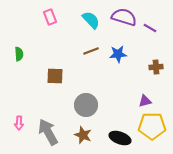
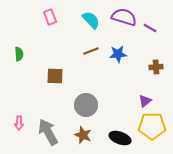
purple triangle: rotated 24 degrees counterclockwise
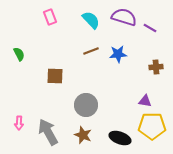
green semicircle: rotated 24 degrees counterclockwise
purple triangle: rotated 48 degrees clockwise
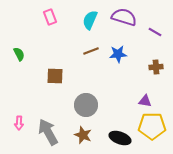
cyan semicircle: moved 1 px left; rotated 114 degrees counterclockwise
purple line: moved 5 px right, 4 px down
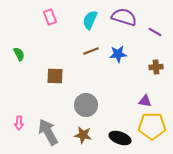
brown star: rotated 12 degrees counterclockwise
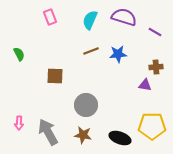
purple triangle: moved 16 px up
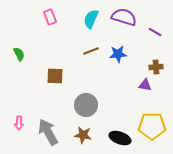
cyan semicircle: moved 1 px right, 1 px up
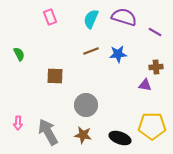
pink arrow: moved 1 px left
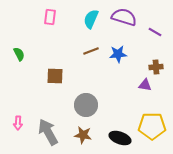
pink rectangle: rotated 28 degrees clockwise
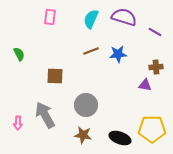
yellow pentagon: moved 3 px down
gray arrow: moved 3 px left, 17 px up
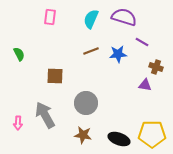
purple line: moved 13 px left, 10 px down
brown cross: rotated 24 degrees clockwise
gray circle: moved 2 px up
yellow pentagon: moved 5 px down
black ellipse: moved 1 px left, 1 px down
